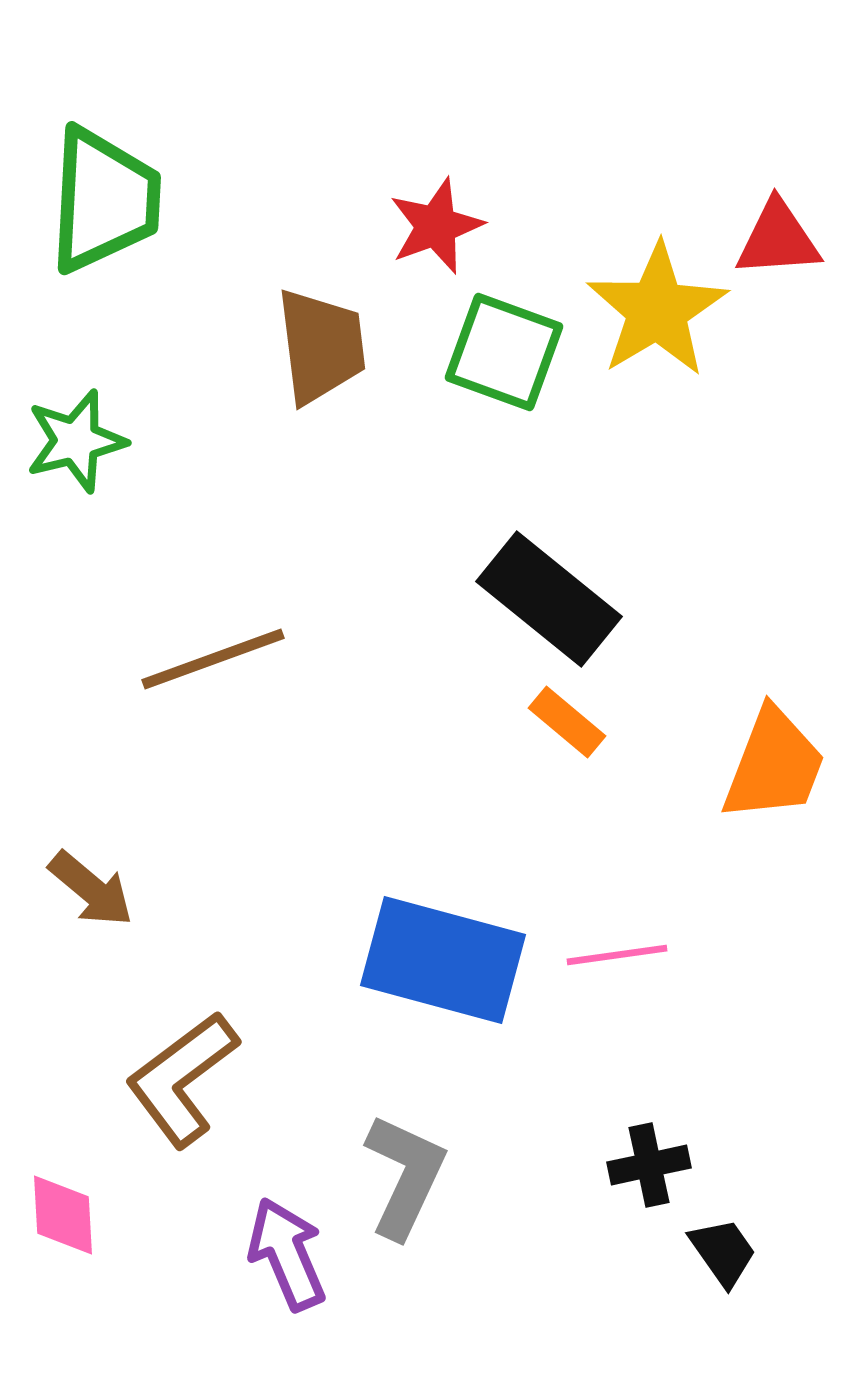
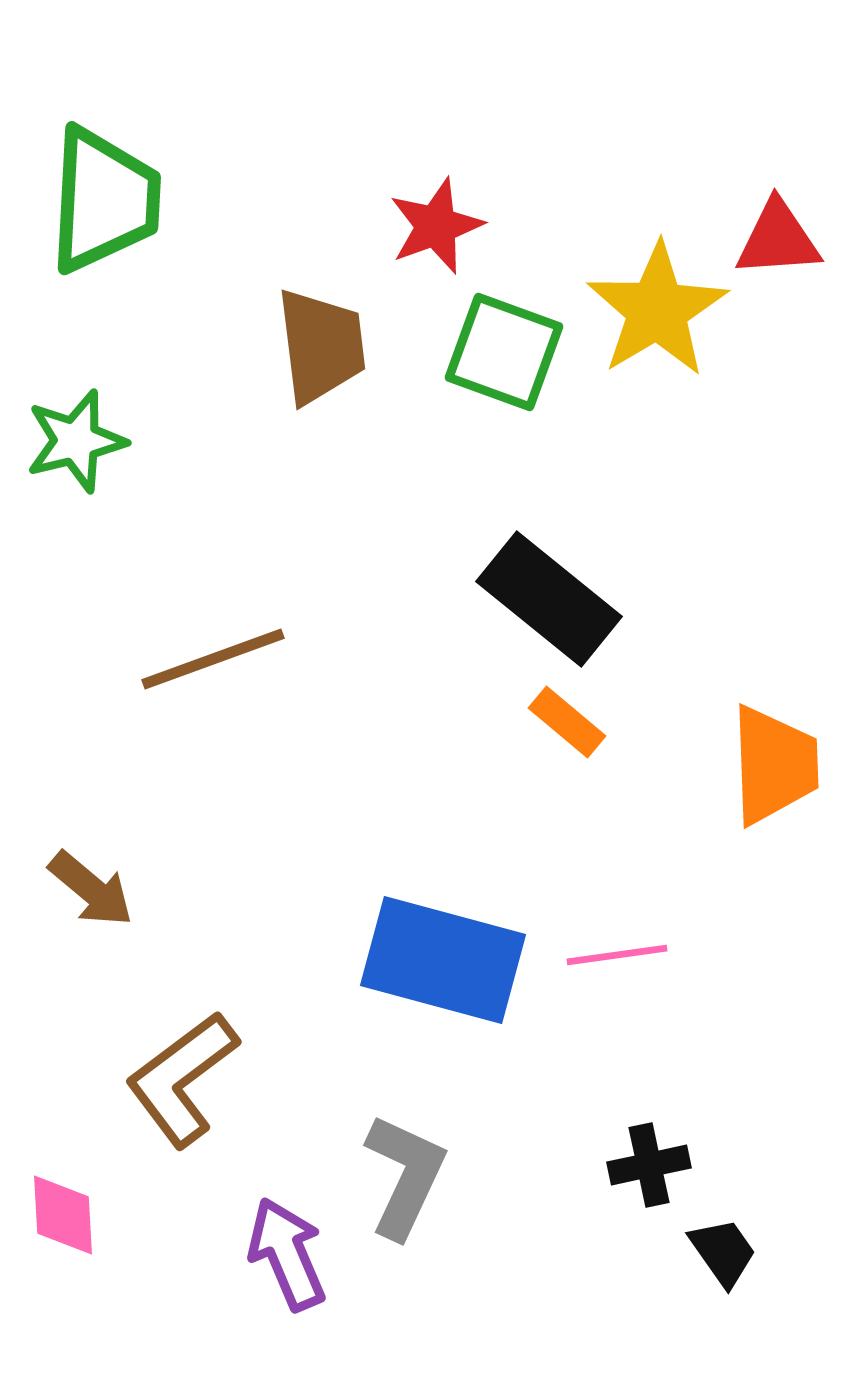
orange trapezoid: rotated 23 degrees counterclockwise
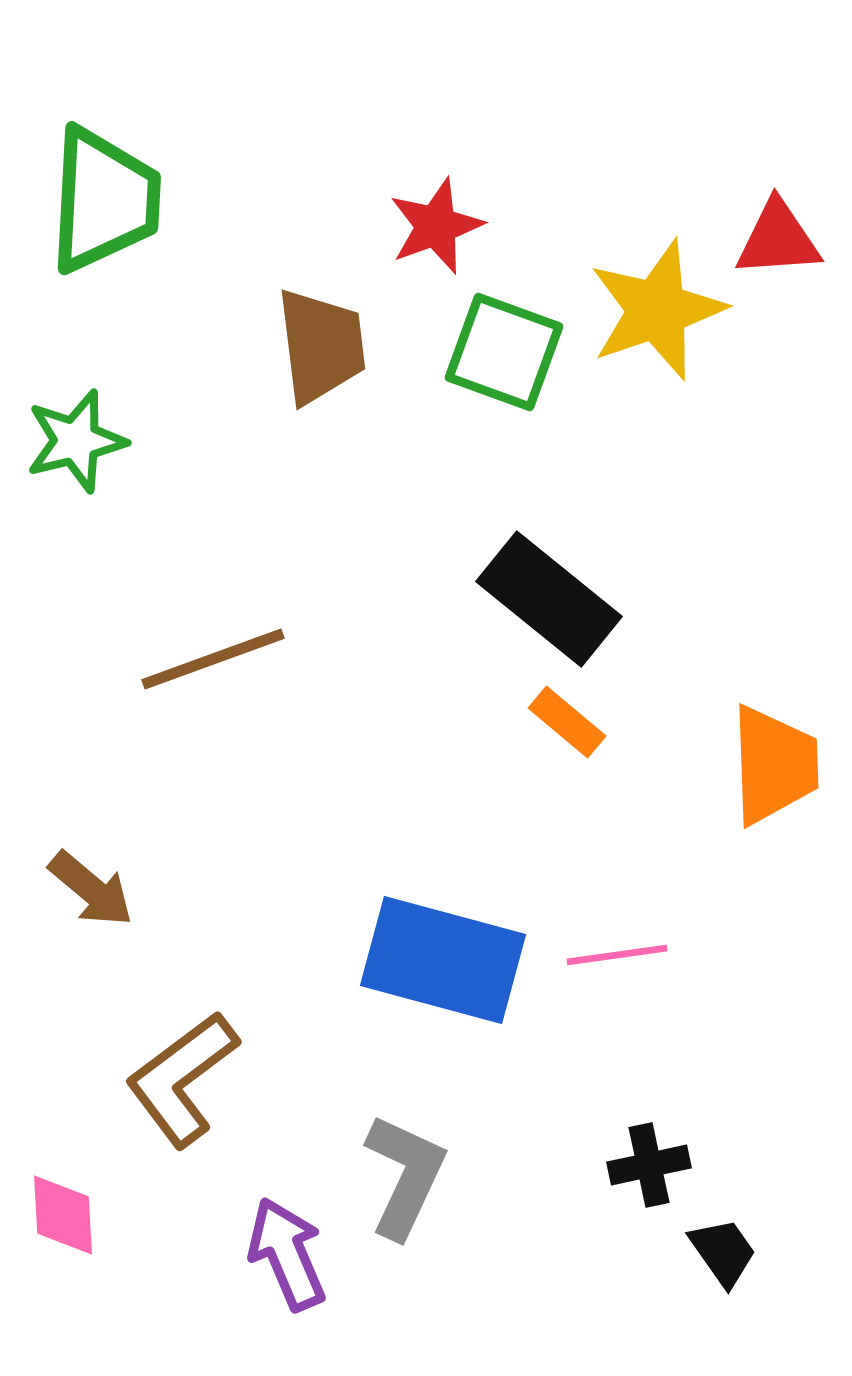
yellow star: rotated 12 degrees clockwise
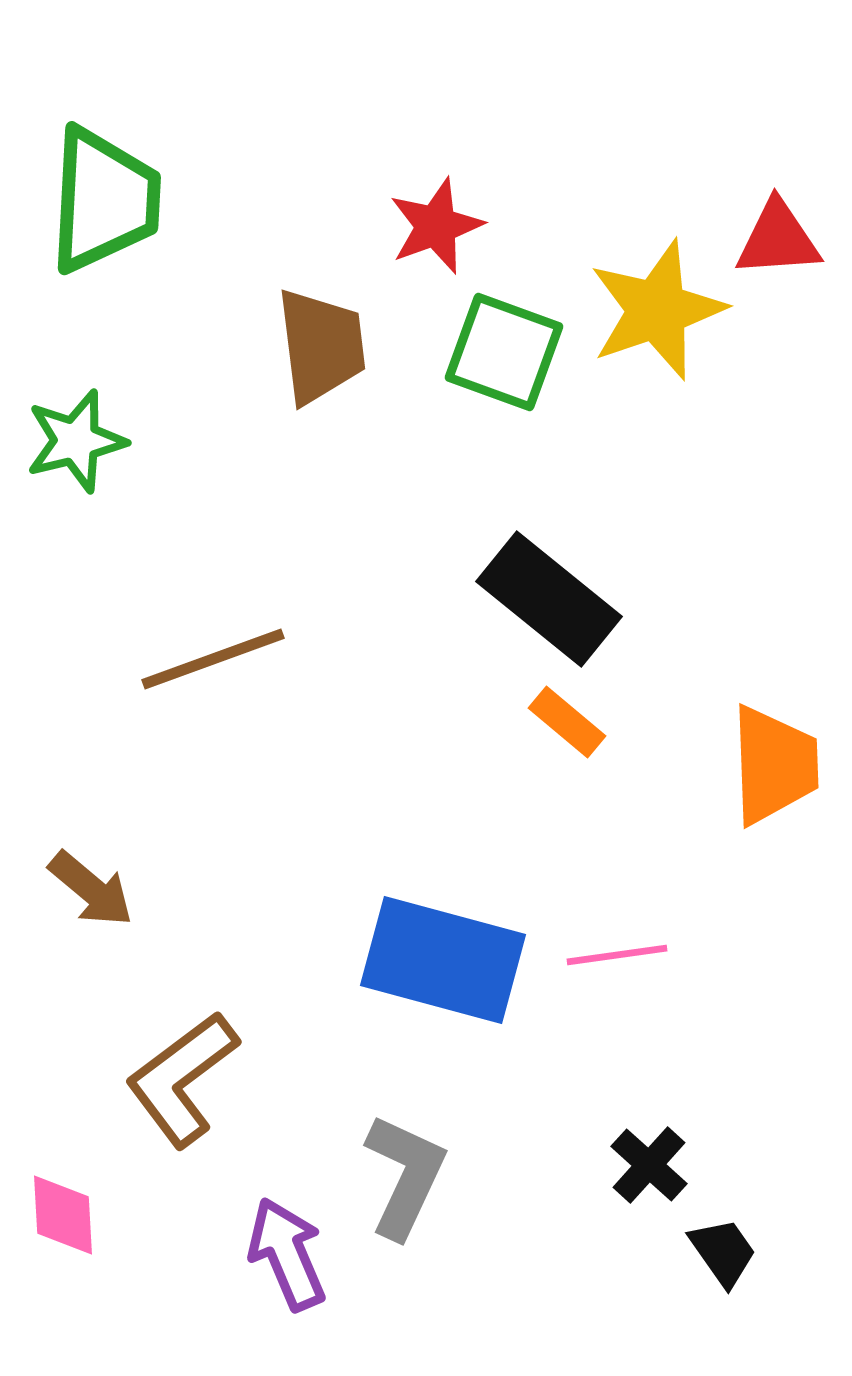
black cross: rotated 36 degrees counterclockwise
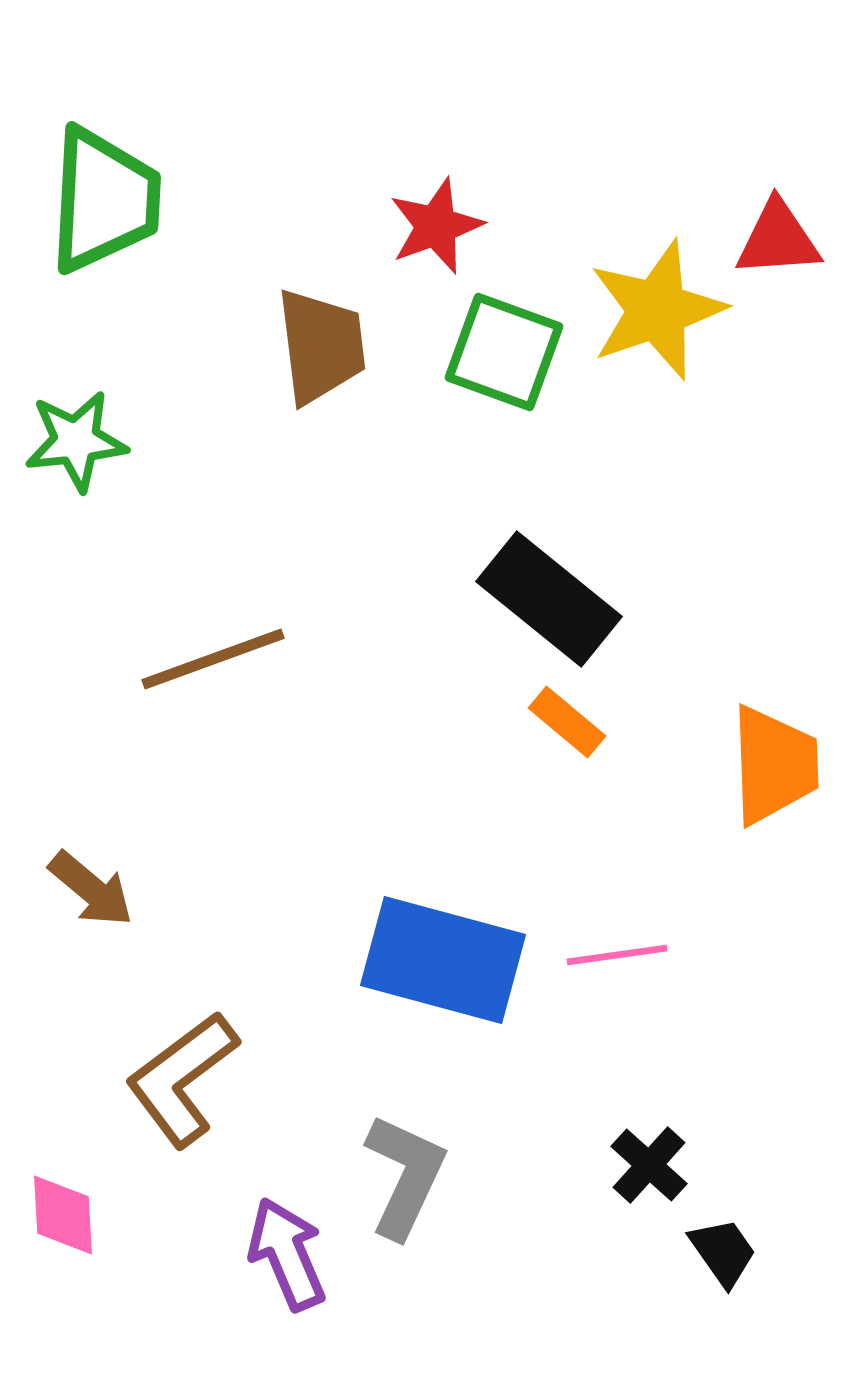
green star: rotated 8 degrees clockwise
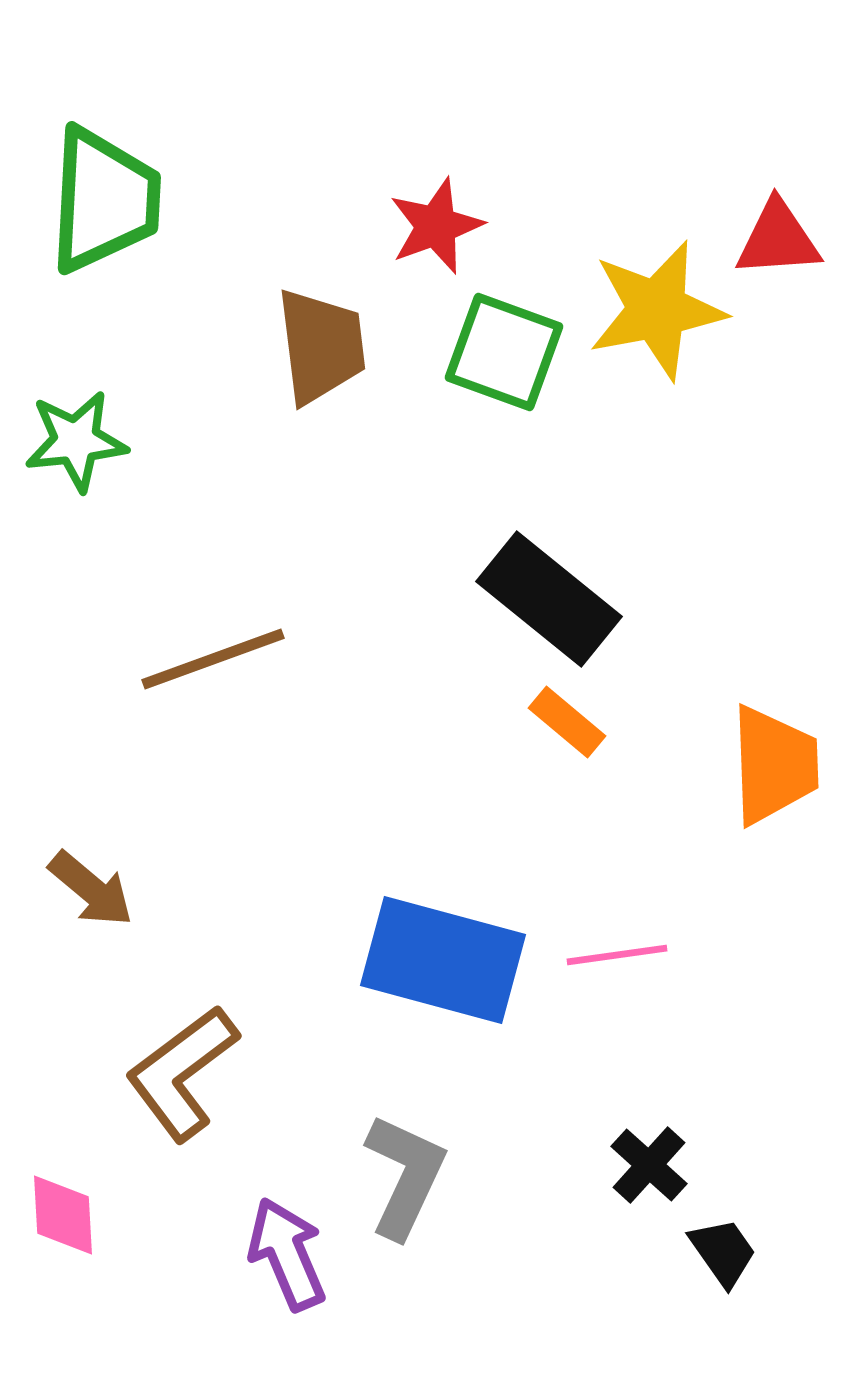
yellow star: rotated 8 degrees clockwise
brown L-shape: moved 6 px up
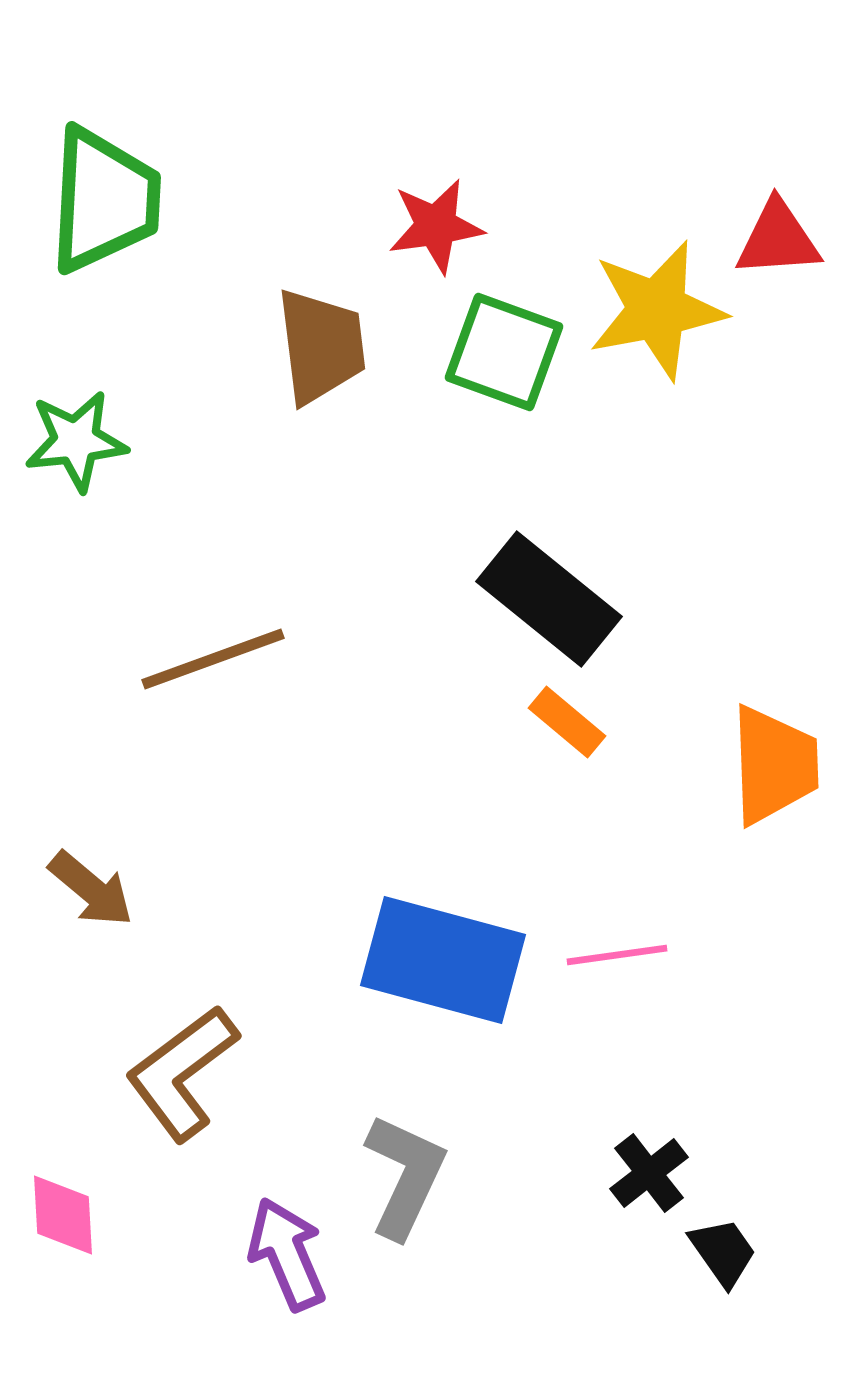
red star: rotated 12 degrees clockwise
black cross: moved 8 px down; rotated 10 degrees clockwise
